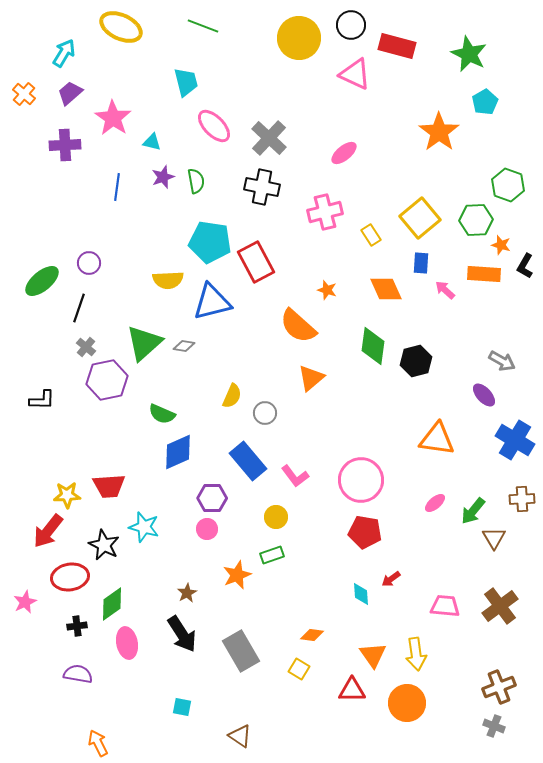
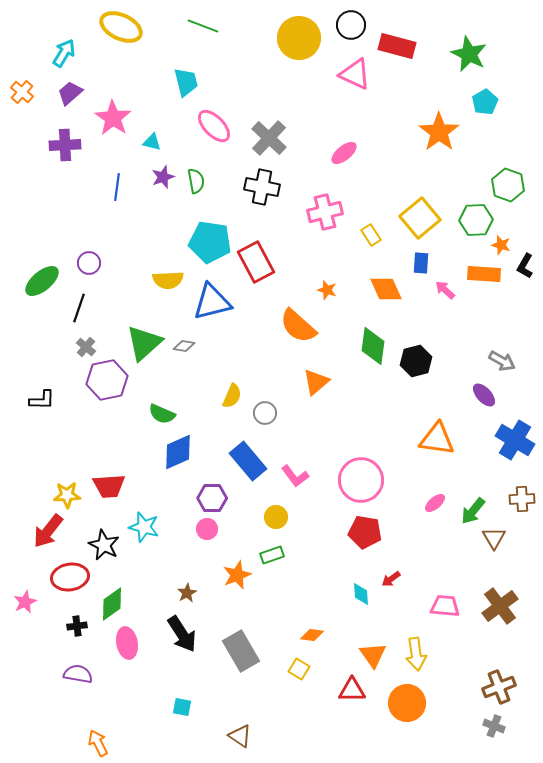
orange cross at (24, 94): moved 2 px left, 2 px up
orange triangle at (311, 378): moved 5 px right, 4 px down
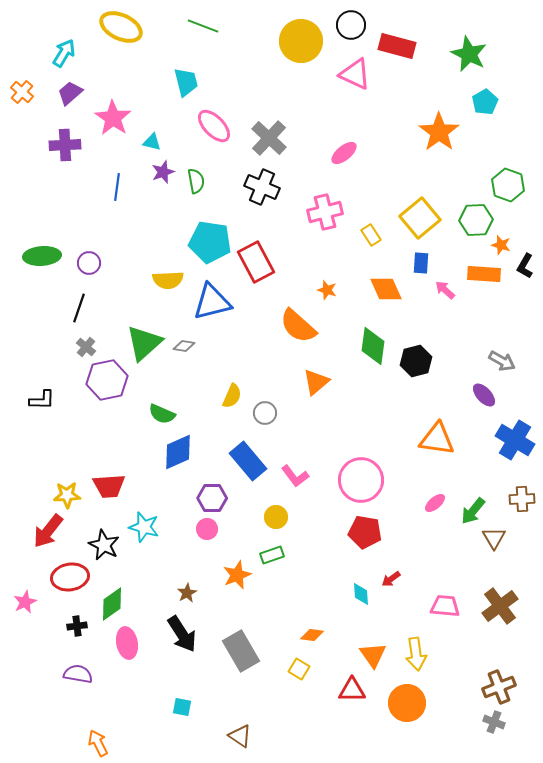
yellow circle at (299, 38): moved 2 px right, 3 px down
purple star at (163, 177): moved 5 px up
black cross at (262, 187): rotated 12 degrees clockwise
green ellipse at (42, 281): moved 25 px up; rotated 36 degrees clockwise
gray cross at (494, 726): moved 4 px up
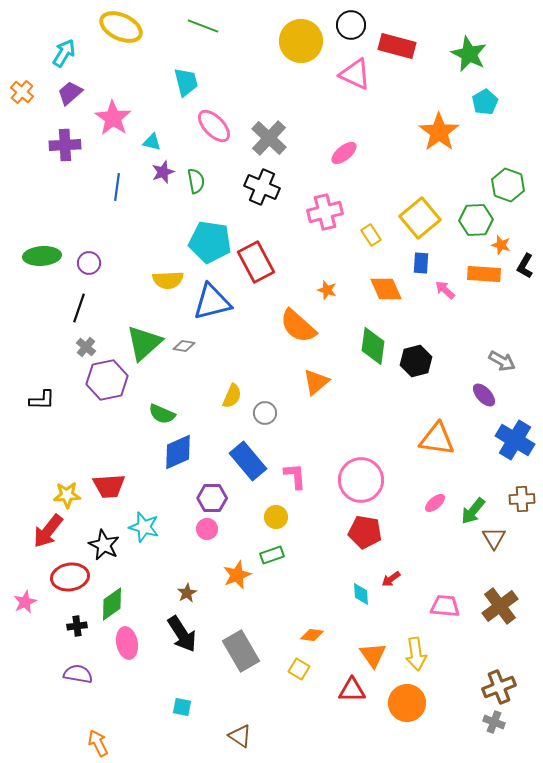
pink L-shape at (295, 476): rotated 148 degrees counterclockwise
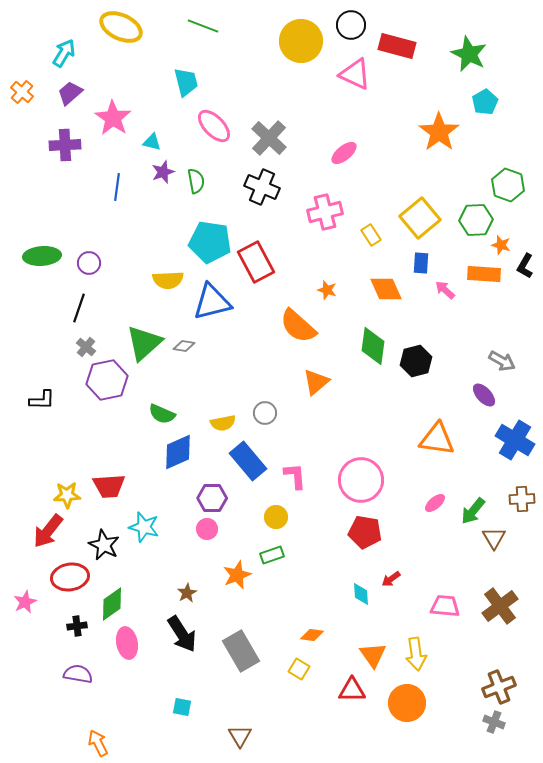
yellow semicircle at (232, 396): moved 9 px left, 27 px down; rotated 55 degrees clockwise
brown triangle at (240, 736): rotated 25 degrees clockwise
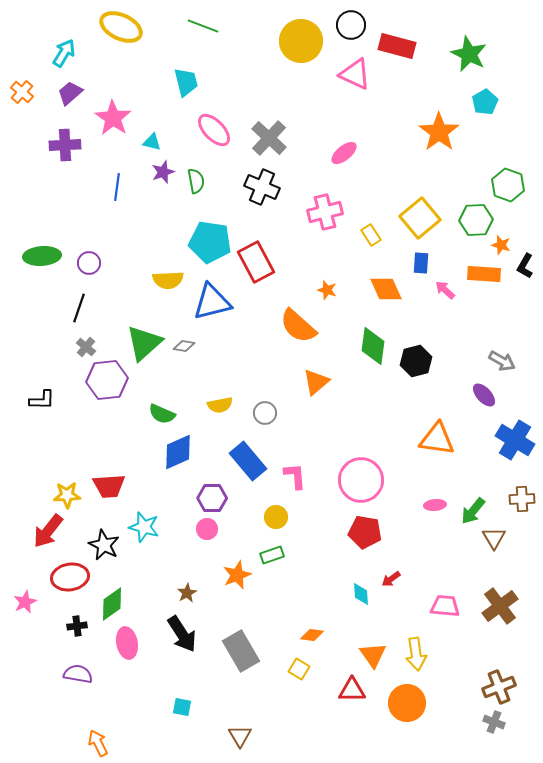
pink ellipse at (214, 126): moved 4 px down
purple hexagon at (107, 380): rotated 6 degrees clockwise
yellow semicircle at (223, 423): moved 3 px left, 18 px up
pink ellipse at (435, 503): moved 2 px down; rotated 35 degrees clockwise
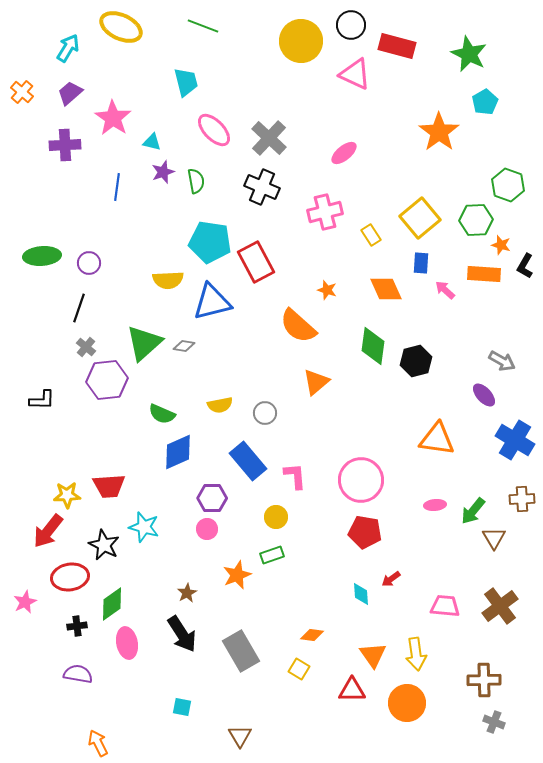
cyan arrow at (64, 53): moved 4 px right, 5 px up
brown cross at (499, 687): moved 15 px left, 7 px up; rotated 20 degrees clockwise
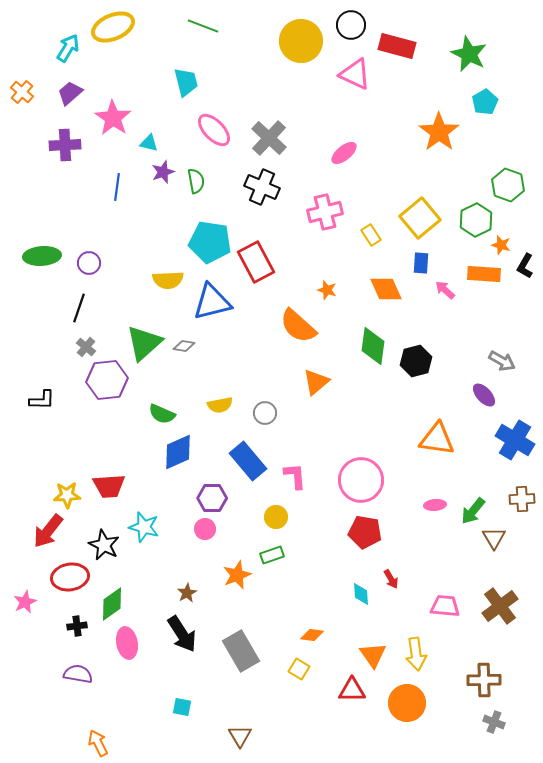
yellow ellipse at (121, 27): moved 8 px left; rotated 48 degrees counterclockwise
cyan triangle at (152, 142): moved 3 px left, 1 px down
green hexagon at (476, 220): rotated 24 degrees counterclockwise
pink circle at (207, 529): moved 2 px left
red arrow at (391, 579): rotated 84 degrees counterclockwise
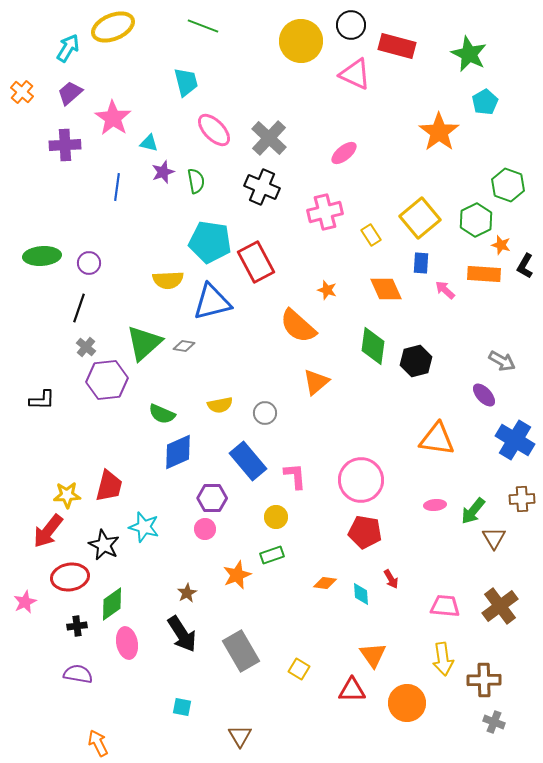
red trapezoid at (109, 486): rotated 72 degrees counterclockwise
orange diamond at (312, 635): moved 13 px right, 52 px up
yellow arrow at (416, 654): moved 27 px right, 5 px down
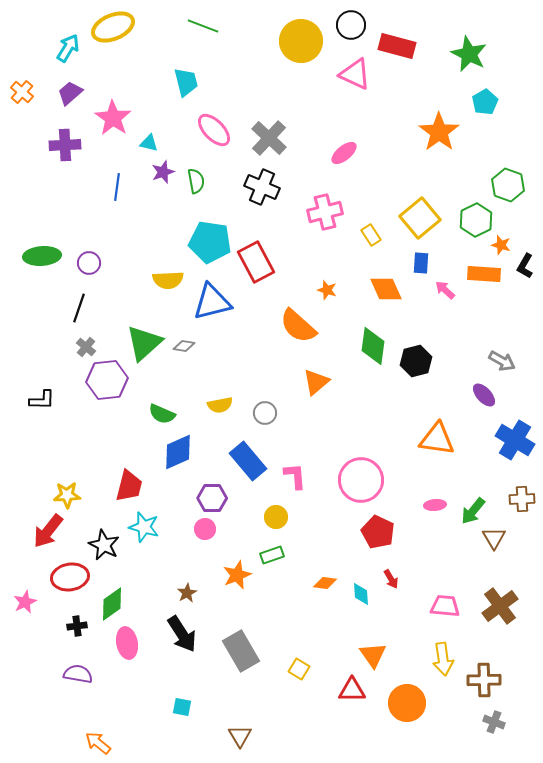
red trapezoid at (109, 486): moved 20 px right
red pentagon at (365, 532): moved 13 px right; rotated 16 degrees clockwise
orange arrow at (98, 743): rotated 24 degrees counterclockwise
